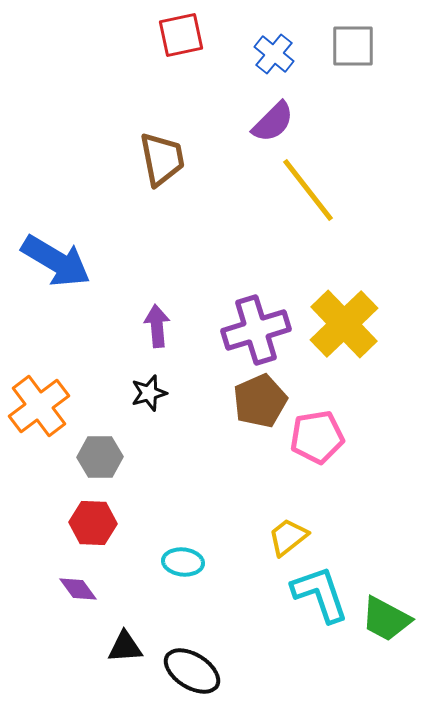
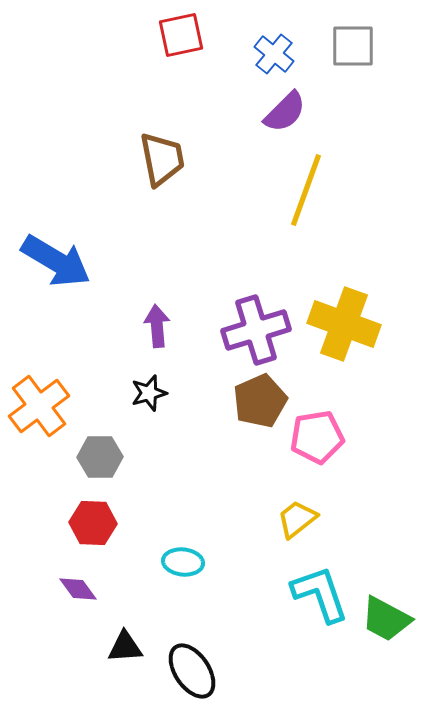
purple semicircle: moved 12 px right, 10 px up
yellow line: moved 2 px left; rotated 58 degrees clockwise
yellow cross: rotated 26 degrees counterclockwise
yellow trapezoid: moved 9 px right, 18 px up
black ellipse: rotated 24 degrees clockwise
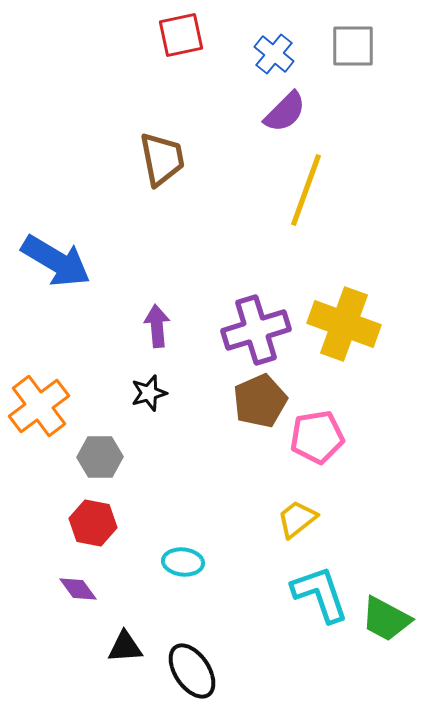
red hexagon: rotated 9 degrees clockwise
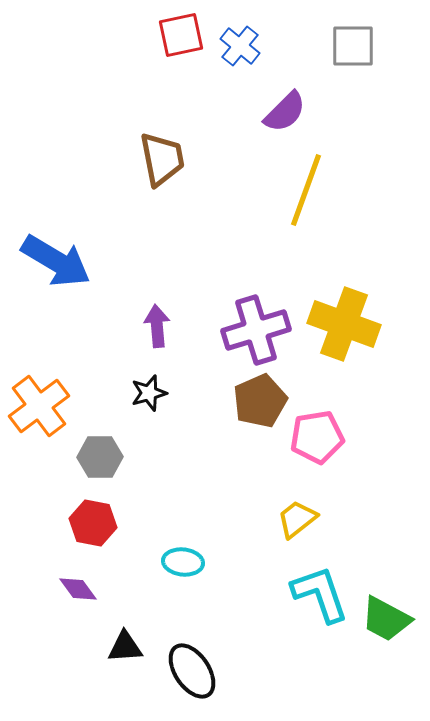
blue cross: moved 34 px left, 8 px up
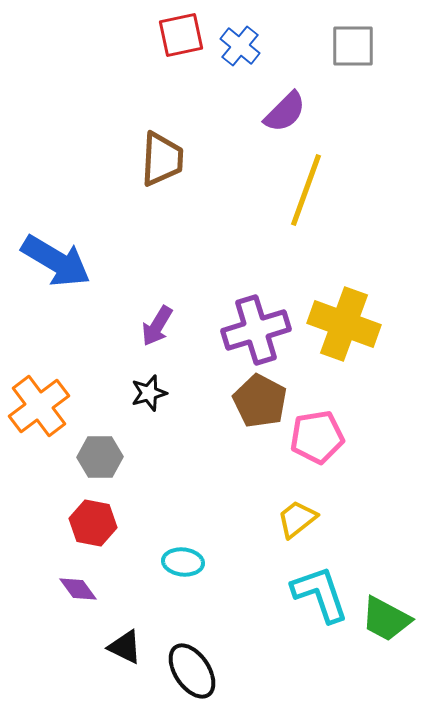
brown trapezoid: rotated 14 degrees clockwise
purple arrow: rotated 144 degrees counterclockwise
brown pentagon: rotated 20 degrees counterclockwise
black triangle: rotated 30 degrees clockwise
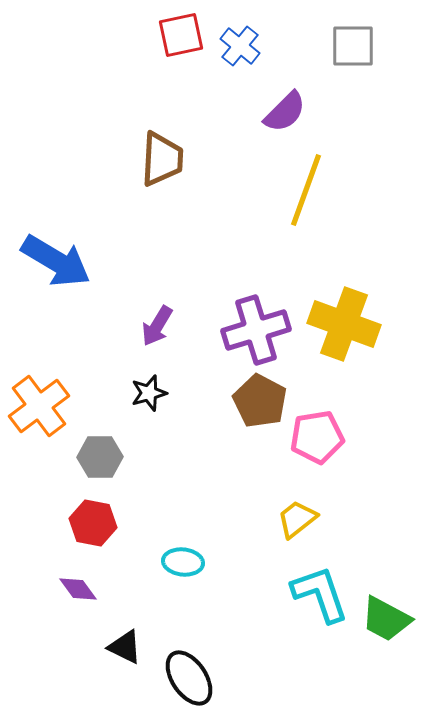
black ellipse: moved 3 px left, 7 px down
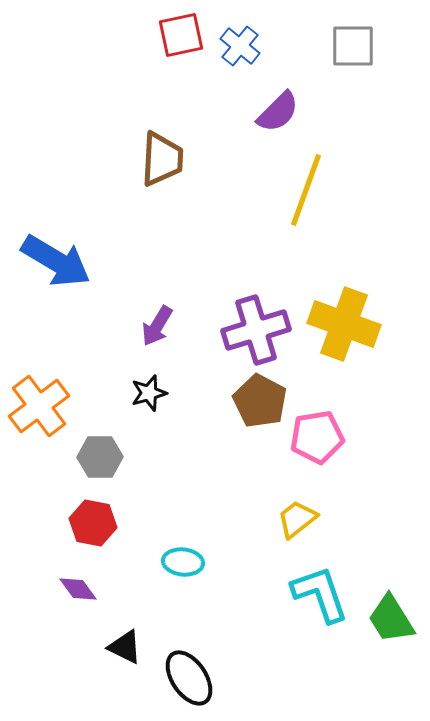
purple semicircle: moved 7 px left
green trapezoid: moved 5 px right; rotated 30 degrees clockwise
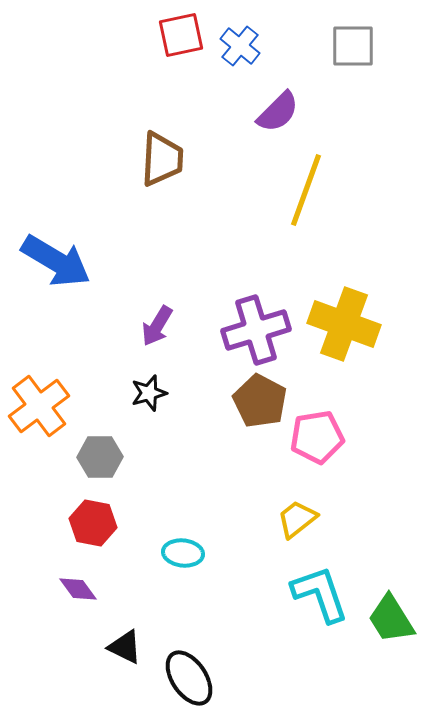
cyan ellipse: moved 9 px up
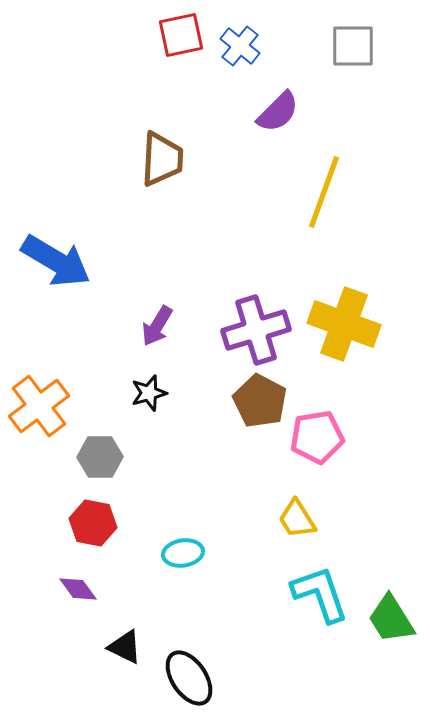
yellow line: moved 18 px right, 2 px down
yellow trapezoid: rotated 84 degrees counterclockwise
cyan ellipse: rotated 15 degrees counterclockwise
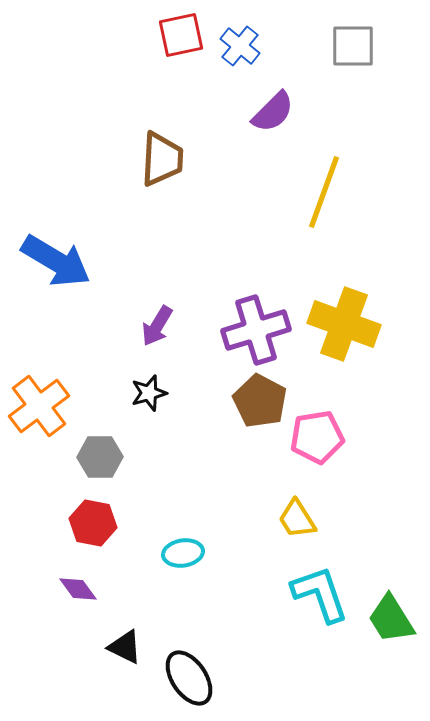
purple semicircle: moved 5 px left
